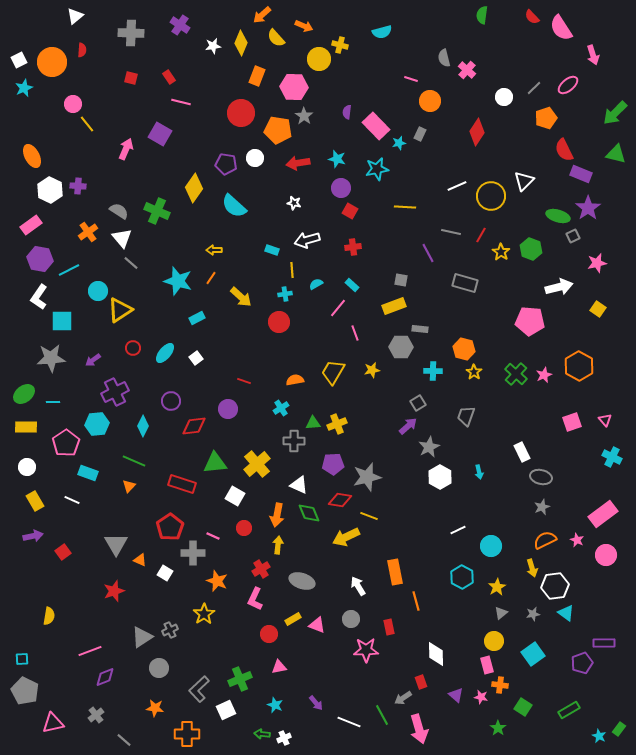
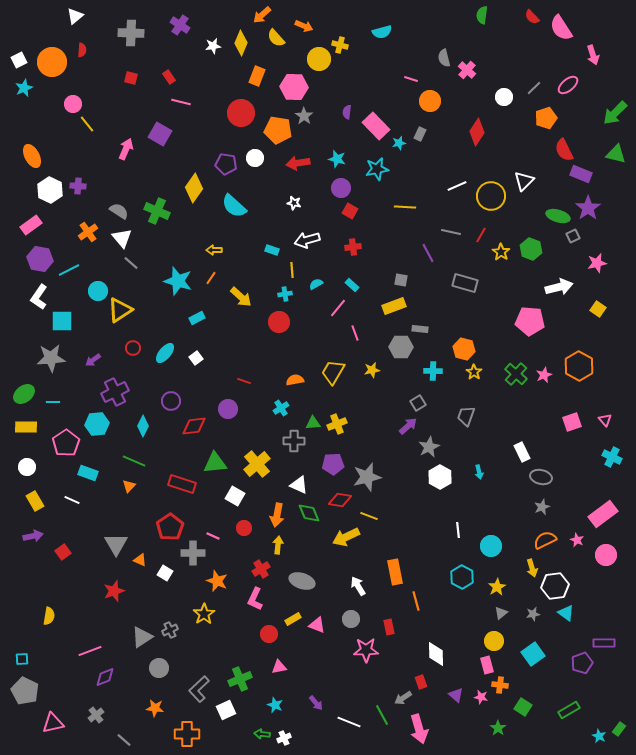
white line at (458, 530): rotated 70 degrees counterclockwise
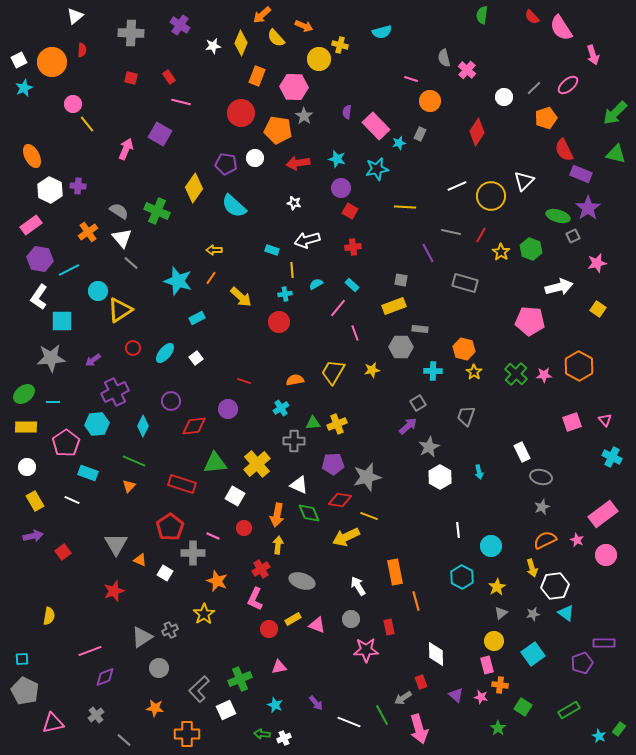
pink star at (544, 375): rotated 21 degrees clockwise
red circle at (269, 634): moved 5 px up
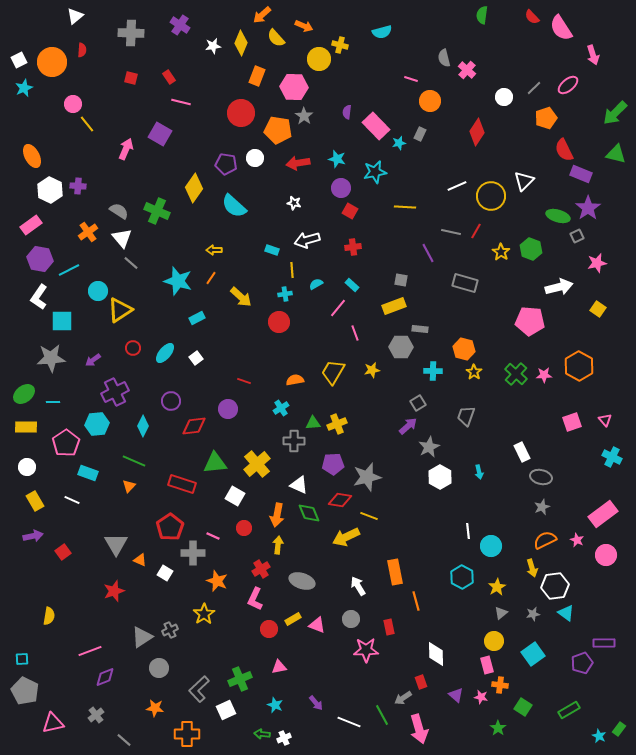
cyan star at (377, 169): moved 2 px left, 3 px down
red line at (481, 235): moved 5 px left, 4 px up
gray square at (573, 236): moved 4 px right
white line at (458, 530): moved 10 px right, 1 px down
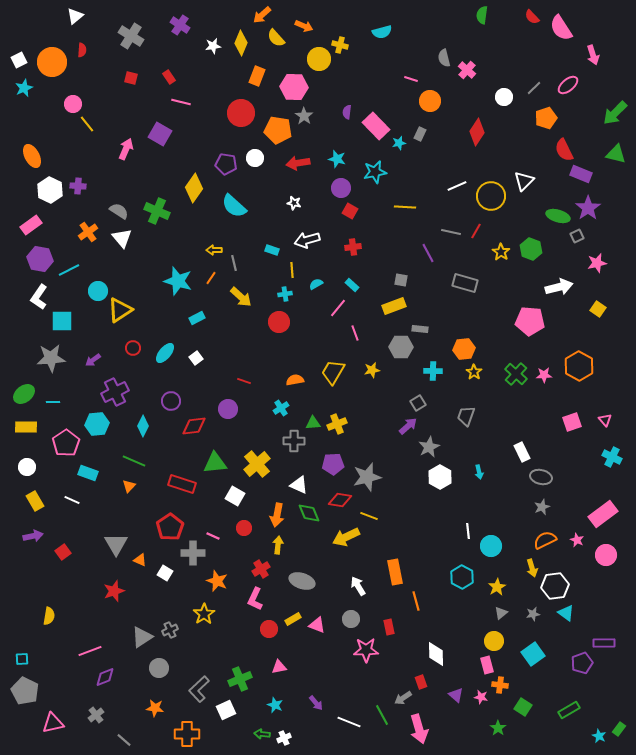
gray cross at (131, 33): moved 3 px down; rotated 30 degrees clockwise
gray line at (131, 263): moved 103 px right; rotated 35 degrees clockwise
orange hexagon at (464, 349): rotated 20 degrees counterclockwise
